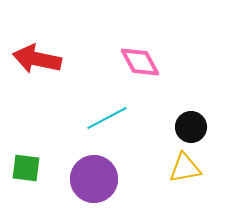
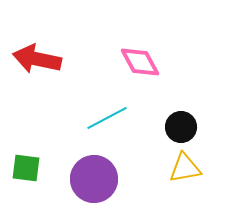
black circle: moved 10 px left
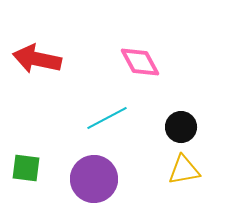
yellow triangle: moved 1 px left, 2 px down
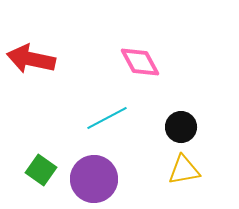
red arrow: moved 6 px left
green square: moved 15 px right, 2 px down; rotated 28 degrees clockwise
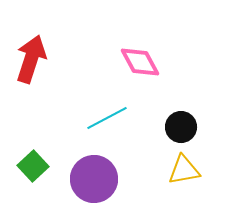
red arrow: rotated 96 degrees clockwise
green square: moved 8 px left, 4 px up; rotated 12 degrees clockwise
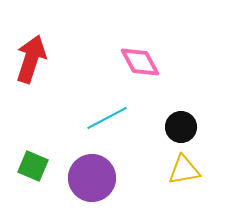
green square: rotated 24 degrees counterclockwise
purple circle: moved 2 px left, 1 px up
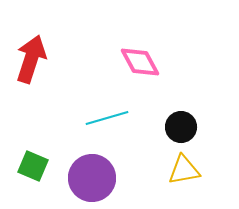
cyan line: rotated 12 degrees clockwise
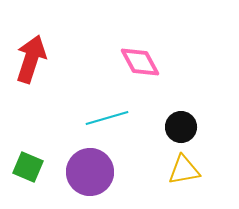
green square: moved 5 px left, 1 px down
purple circle: moved 2 px left, 6 px up
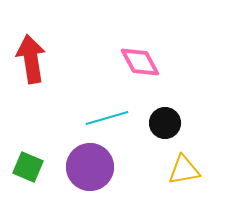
red arrow: rotated 27 degrees counterclockwise
black circle: moved 16 px left, 4 px up
purple circle: moved 5 px up
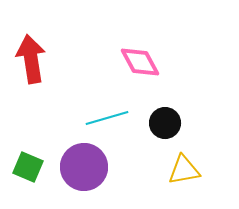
purple circle: moved 6 px left
